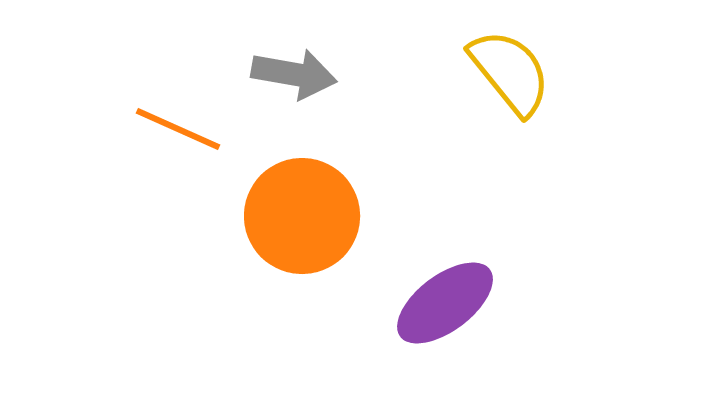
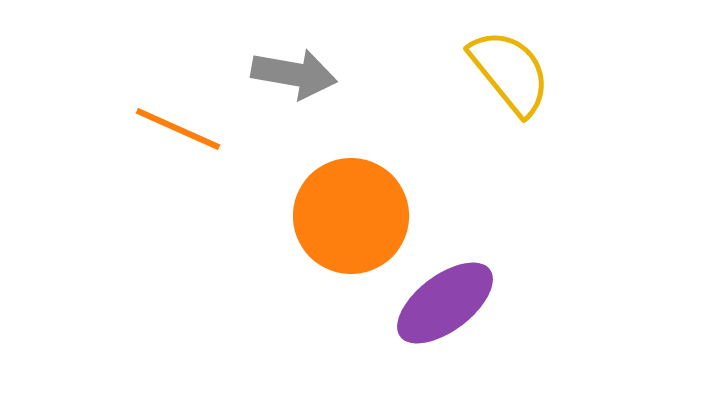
orange circle: moved 49 px right
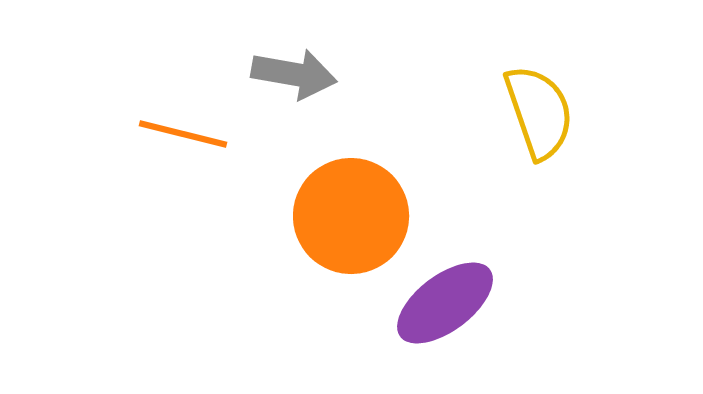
yellow semicircle: moved 29 px right, 40 px down; rotated 20 degrees clockwise
orange line: moved 5 px right, 5 px down; rotated 10 degrees counterclockwise
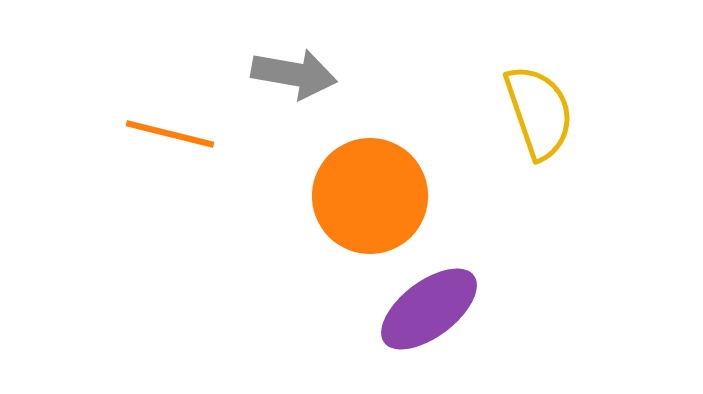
orange line: moved 13 px left
orange circle: moved 19 px right, 20 px up
purple ellipse: moved 16 px left, 6 px down
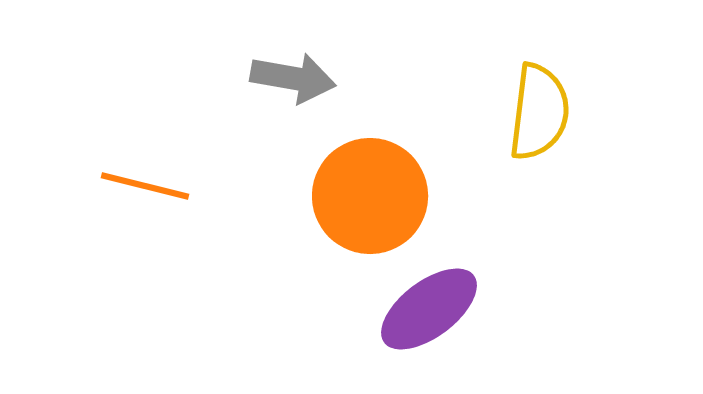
gray arrow: moved 1 px left, 4 px down
yellow semicircle: rotated 26 degrees clockwise
orange line: moved 25 px left, 52 px down
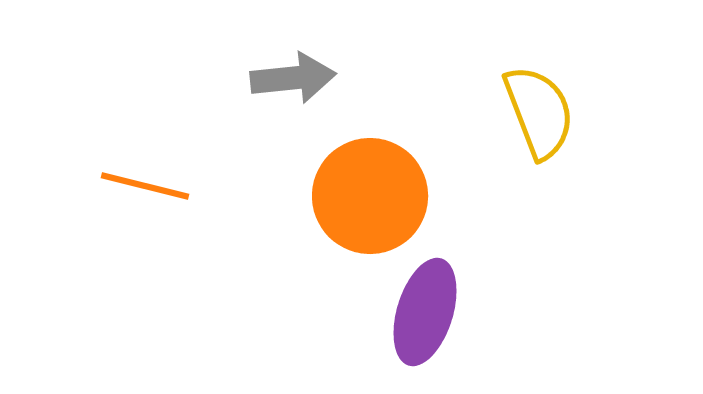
gray arrow: rotated 16 degrees counterclockwise
yellow semicircle: rotated 28 degrees counterclockwise
purple ellipse: moved 4 px left, 3 px down; rotated 36 degrees counterclockwise
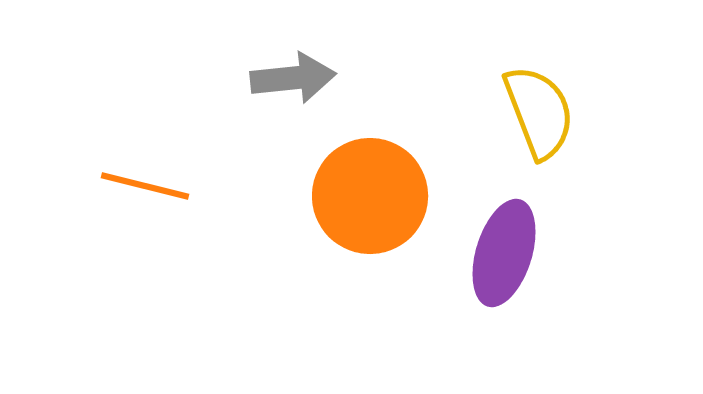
purple ellipse: moved 79 px right, 59 px up
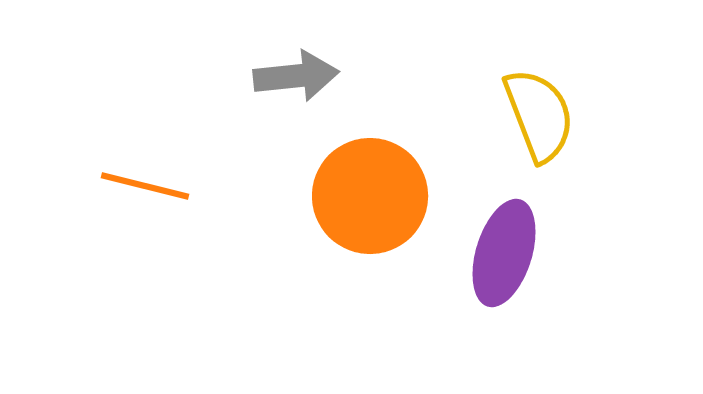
gray arrow: moved 3 px right, 2 px up
yellow semicircle: moved 3 px down
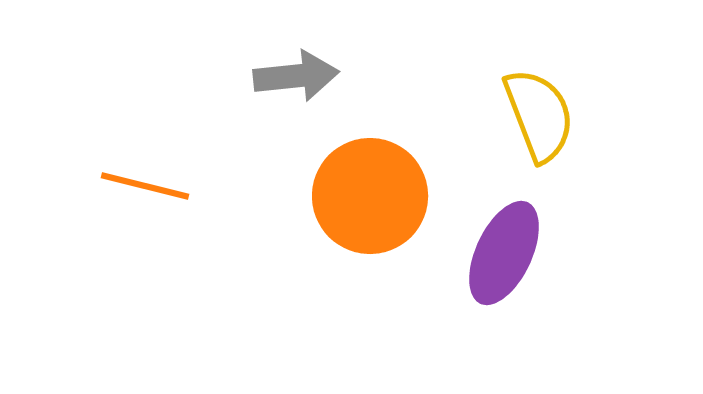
purple ellipse: rotated 8 degrees clockwise
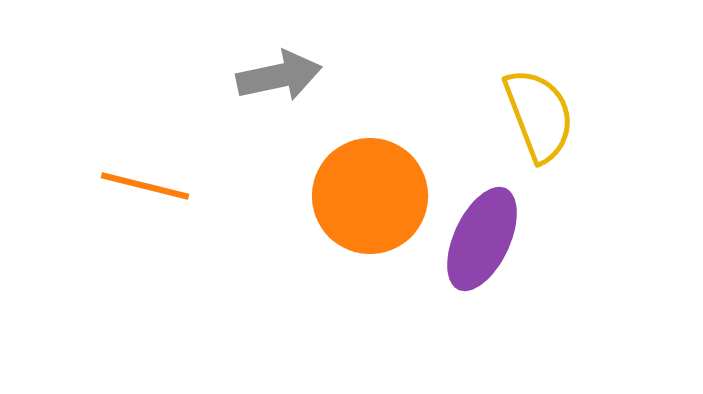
gray arrow: moved 17 px left; rotated 6 degrees counterclockwise
purple ellipse: moved 22 px left, 14 px up
